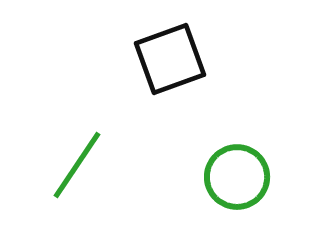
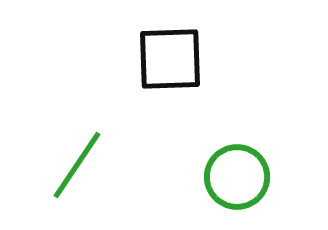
black square: rotated 18 degrees clockwise
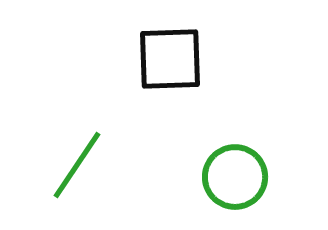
green circle: moved 2 px left
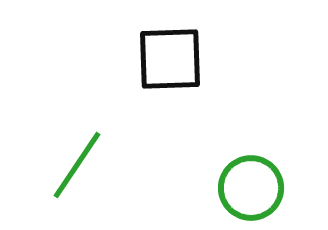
green circle: moved 16 px right, 11 px down
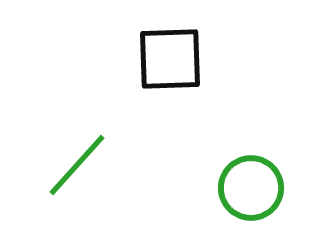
green line: rotated 8 degrees clockwise
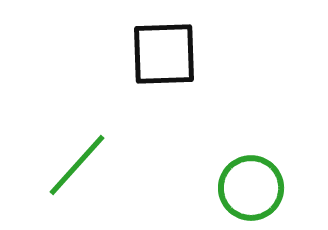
black square: moved 6 px left, 5 px up
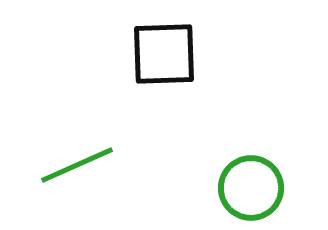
green line: rotated 24 degrees clockwise
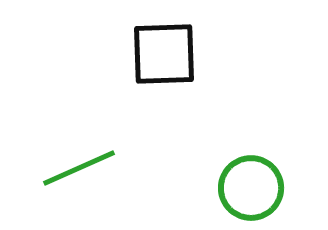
green line: moved 2 px right, 3 px down
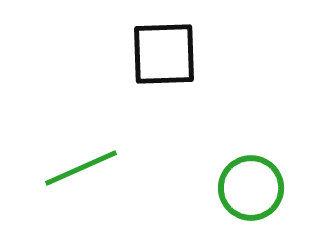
green line: moved 2 px right
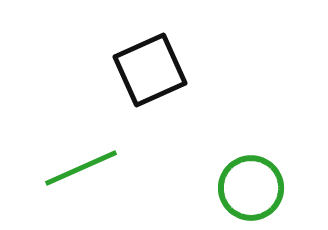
black square: moved 14 px left, 16 px down; rotated 22 degrees counterclockwise
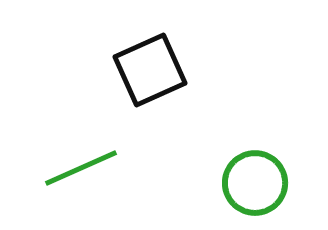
green circle: moved 4 px right, 5 px up
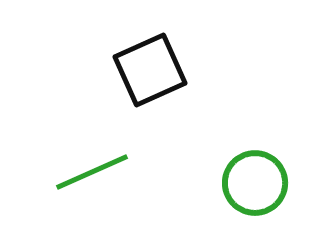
green line: moved 11 px right, 4 px down
